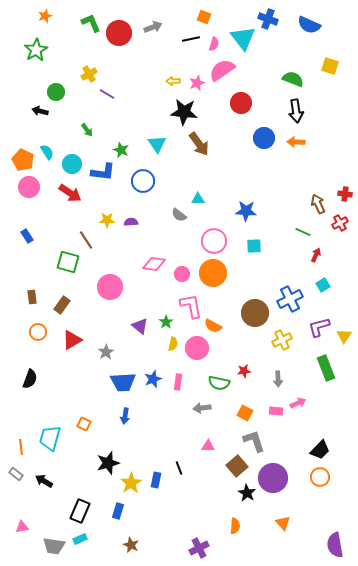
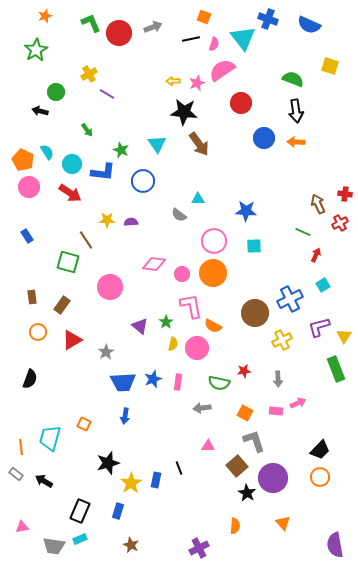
green rectangle at (326, 368): moved 10 px right, 1 px down
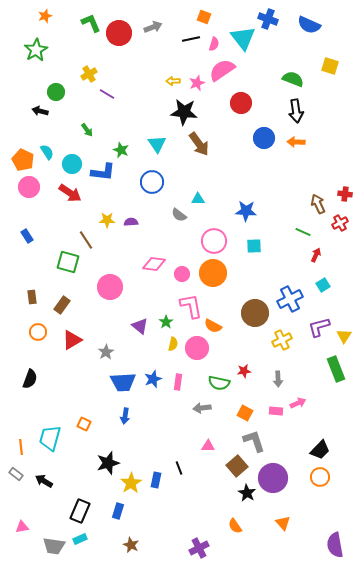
blue circle at (143, 181): moved 9 px right, 1 px down
orange semicircle at (235, 526): rotated 140 degrees clockwise
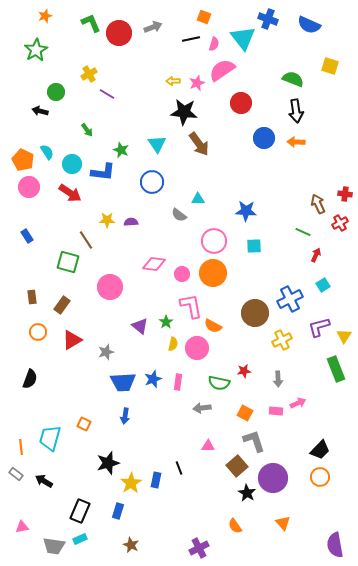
gray star at (106, 352): rotated 14 degrees clockwise
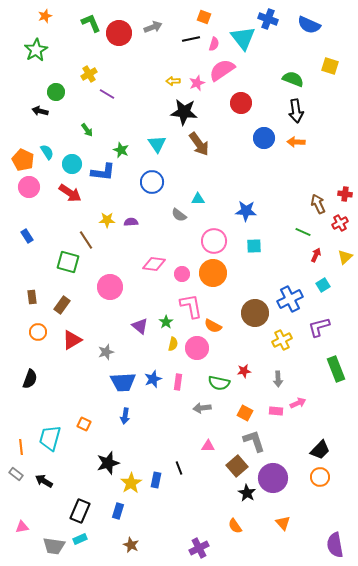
yellow triangle at (344, 336): moved 1 px right, 79 px up; rotated 14 degrees clockwise
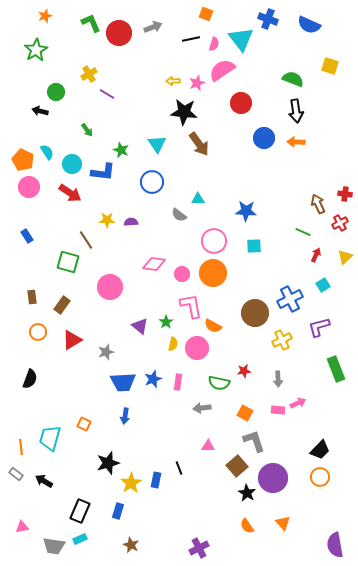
orange square at (204, 17): moved 2 px right, 3 px up
cyan triangle at (243, 38): moved 2 px left, 1 px down
pink rectangle at (276, 411): moved 2 px right, 1 px up
orange semicircle at (235, 526): moved 12 px right
